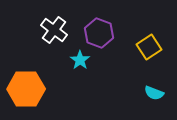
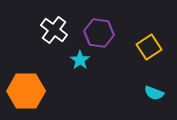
purple hexagon: rotated 12 degrees counterclockwise
orange hexagon: moved 2 px down
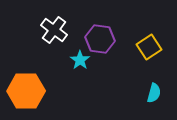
purple hexagon: moved 1 px right, 6 px down
cyan semicircle: rotated 96 degrees counterclockwise
